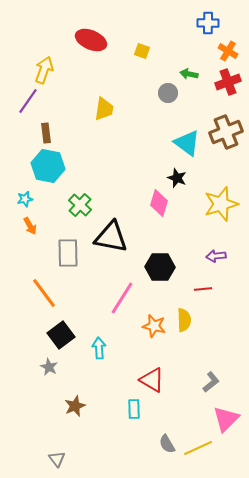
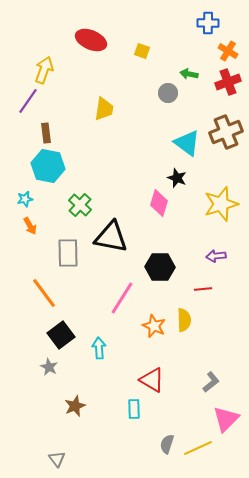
orange star: rotated 10 degrees clockwise
gray semicircle: rotated 48 degrees clockwise
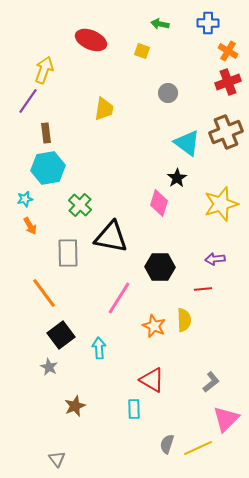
green arrow: moved 29 px left, 50 px up
cyan hexagon: moved 2 px down; rotated 20 degrees counterclockwise
black star: rotated 18 degrees clockwise
purple arrow: moved 1 px left, 3 px down
pink line: moved 3 px left
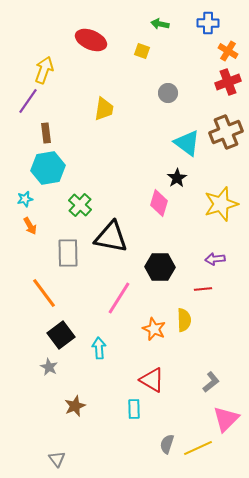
orange star: moved 3 px down
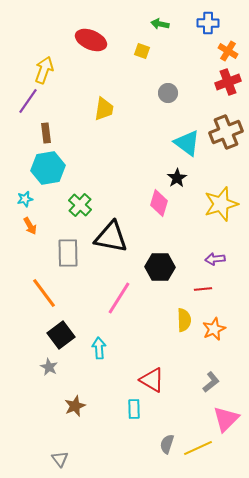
orange star: moved 60 px right; rotated 25 degrees clockwise
gray triangle: moved 3 px right
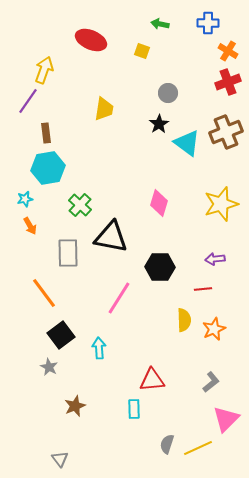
black star: moved 18 px left, 54 px up
red triangle: rotated 36 degrees counterclockwise
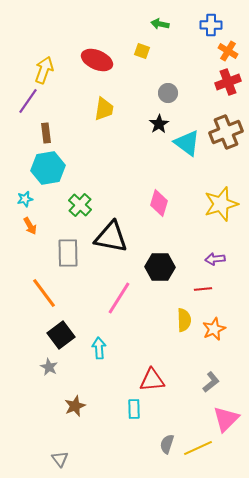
blue cross: moved 3 px right, 2 px down
red ellipse: moved 6 px right, 20 px down
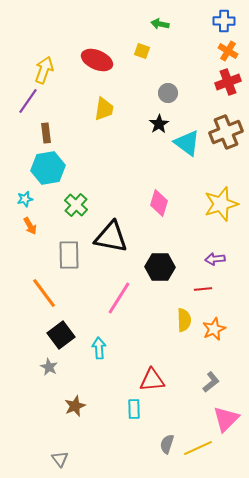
blue cross: moved 13 px right, 4 px up
green cross: moved 4 px left
gray rectangle: moved 1 px right, 2 px down
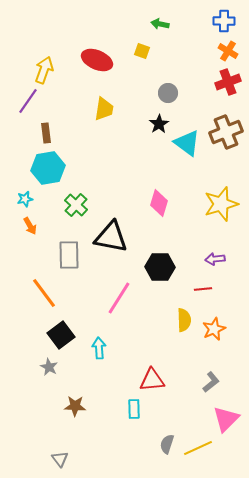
brown star: rotated 25 degrees clockwise
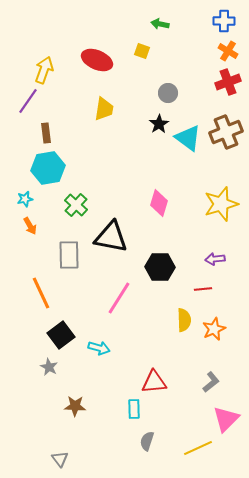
cyan triangle: moved 1 px right, 5 px up
orange line: moved 3 px left; rotated 12 degrees clockwise
cyan arrow: rotated 110 degrees clockwise
red triangle: moved 2 px right, 2 px down
gray semicircle: moved 20 px left, 3 px up
